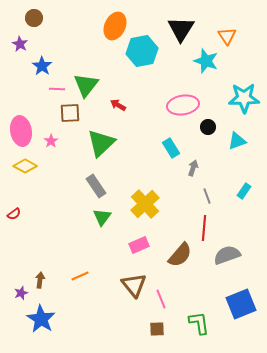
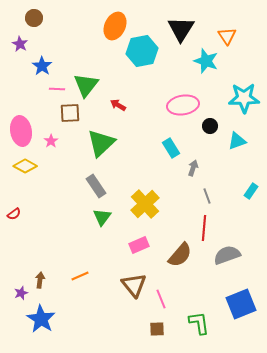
black circle at (208, 127): moved 2 px right, 1 px up
cyan rectangle at (244, 191): moved 7 px right
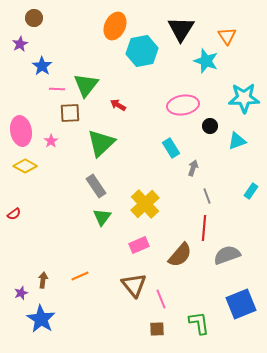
purple star at (20, 44): rotated 14 degrees clockwise
brown arrow at (40, 280): moved 3 px right
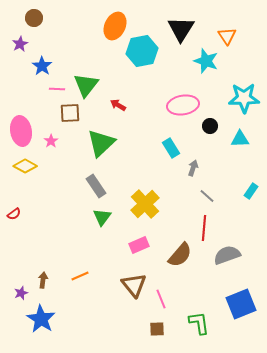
cyan triangle at (237, 141): moved 3 px right, 2 px up; rotated 18 degrees clockwise
gray line at (207, 196): rotated 28 degrees counterclockwise
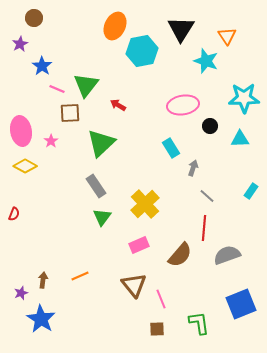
pink line at (57, 89): rotated 21 degrees clockwise
red semicircle at (14, 214): rotated 32 degrees counterclockwise
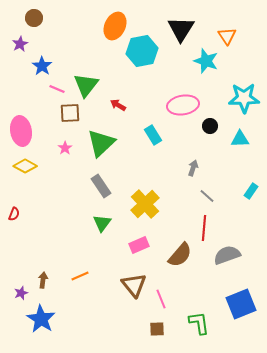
pink star at (51, 141): moved 14 px right, 7 px down
cyan rectangle at (171, 148): moved 18 px left, 13 px up
gray rectangle at (96, 186): moved 5 px right
green triangle at (102, 217): moved 6 px down
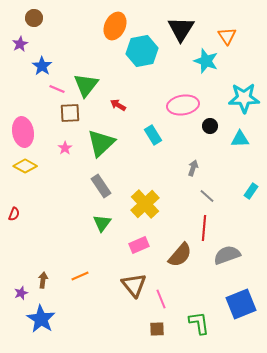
pink ellipse at (21, 131): moved 2 px right, 1 px down
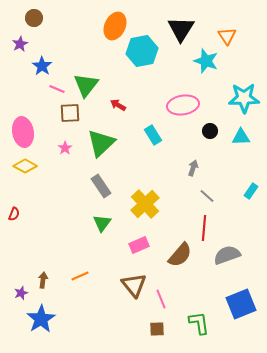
black circle at (210, 126): moved 5 px down
cyan triangle at (240, 139): moved 1 px right, 2 px up
blue star at (41, 319): rotated 8 degrees clockwise
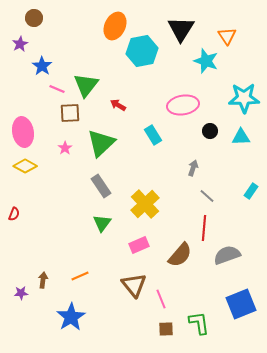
purple star at (21, 293): rotated 16 degrees clockwise
blue star at (41, 319): moved 30 px right, 2 px up
brown square at (157, 329): moved 9 px right
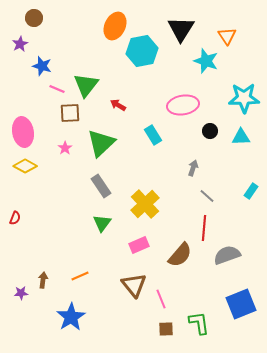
blue star at (42, 66): rotated 18 degrees counterclockwise
red semicircle at (14, 214): moved 1 px right, 4 px down
